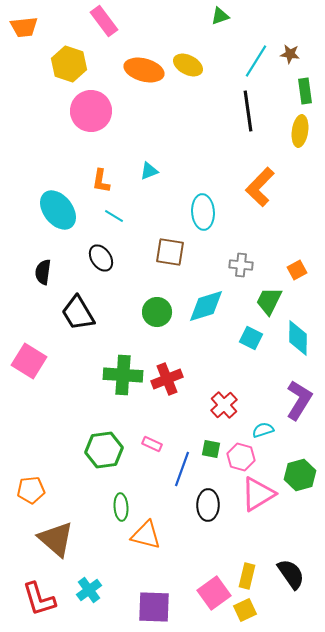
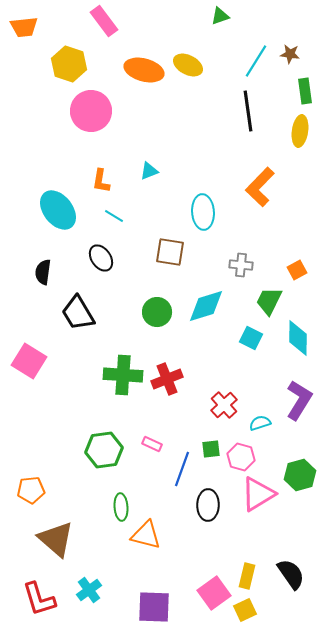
cyan semicircle at (263, 430): moved 3 px left, 7 px up
green square at (211, 449): rotated 18 degrees counterclockwise
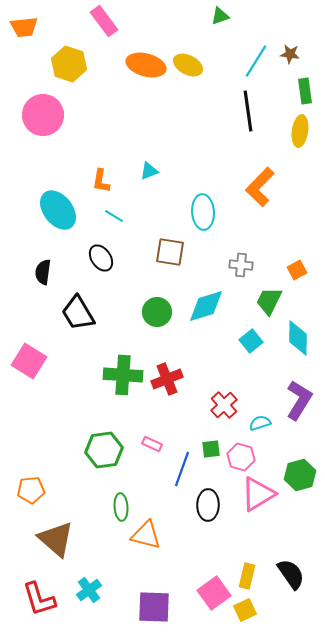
orange ellipse at (144, 70): moved 2 px right, 5 px up
pink circle at (91, 111): moved 48 px left, 4 px down
cyan square at (251, 338): moved 3 px down; rotated 25 degrees clockwise
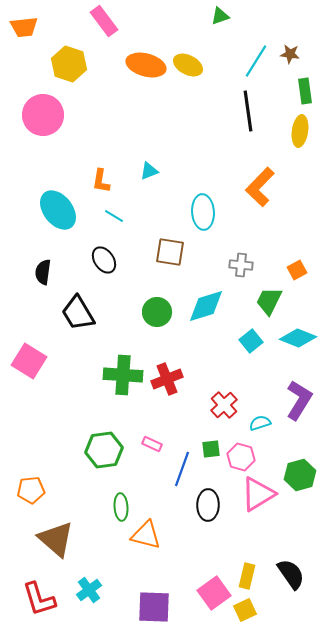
black ellipse at (101, 258): moved 3 px right, 2 px down
cyan diamond at (298, 338): rotated 69 degrees counterclockwise
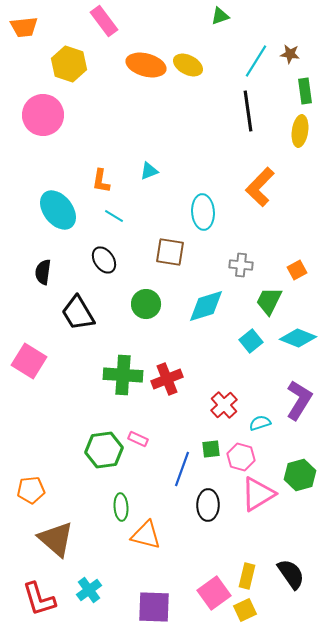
green circle at (157, 312): moved 11 px left, 8 px up
pink rectangle at (152, 444): moved 14 px left, 5 px up
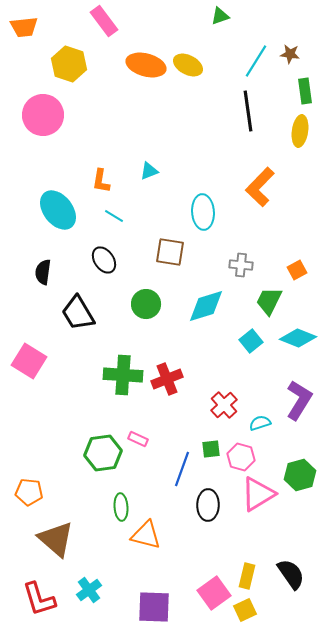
green hexagon at (104, 450): moved 1 px left, 3 px down
orange pentagon at (31, 490): moved 2 px left, 2 px down; rotated 12 degrees clockwise
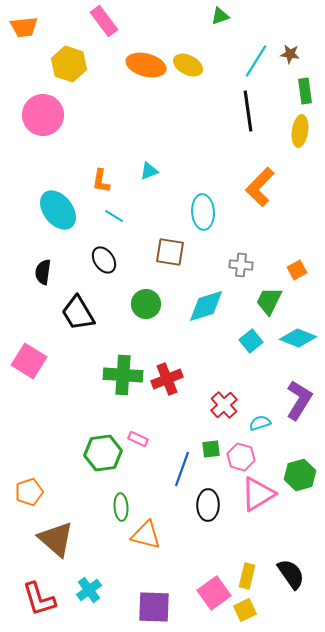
orange pentagon at (29, 492): rotated 24 degrees counterclockwise
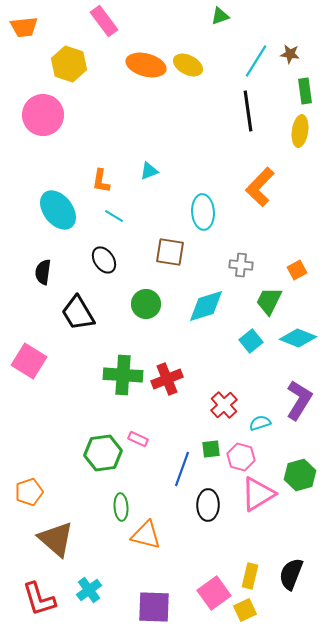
black semicircle at (291, 574): rotated 124 degrees counterclockwise
yellow rectangle at (247, 576): moved 3 px right
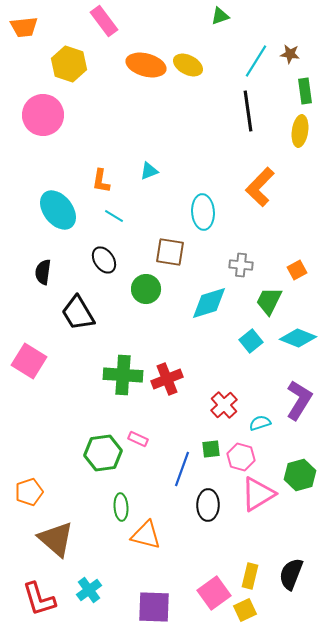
green circle at (146, 304): moved 15 px up
cyan diamond at (206, 306): moved 3 px right, 3 px up
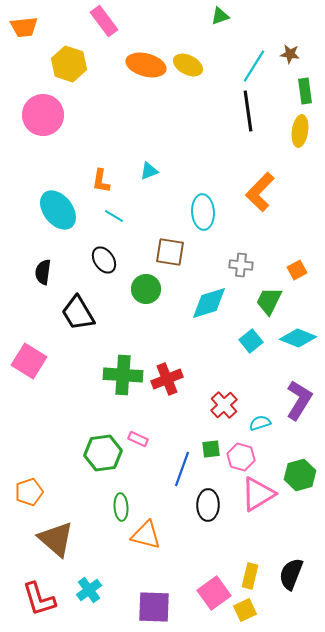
cyan line at (256, 61): moved 2 px left, 5 px down
orange L-shape at (260, 187): moved 5 px down
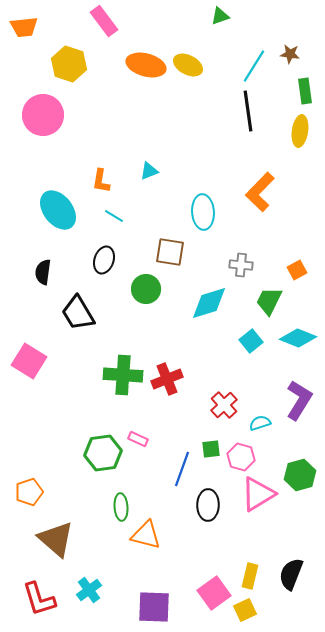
black ellipse at (104, 260): rotated 52 degrees clockwise
